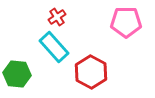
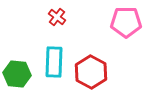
red cross: rotated 18 degrees counterclockwise
cyan rectangle: moved 15 px down; rotated 44 degrees clockwise
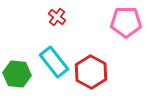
cyan rectangle: rotated 40 degrees counterclockwise
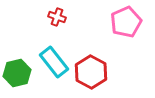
red cross: rotated 18 degrees counterclockwise
pink pentagon: rotated 24 degrees counterclockwise
green hexagon: moved 1 px up; rotated 20 degrees counterclockwise
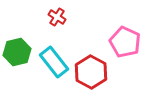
red cross: rotated 12 degrees clockwise
pink pentagon: moved 1 px left, 20 px down; rotated 24 degrees counterclockwise
green hexagon: moved 21 px up
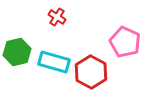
cyan rectangle: rotated 36 degrees counterclockwise
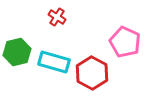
red hexagon: moved 1 px right, 1 px down
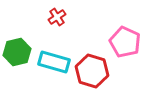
red cross: rotated 24 degrees clockwise
red hexagon: moved 2 px up; rotated 12 degrees counterclockwise
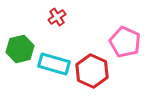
green hexagon: moved 3 px right, 3 px up
cyan rectangle: moved 2 px down
red hexagon: rotated 8 degrees clockwise
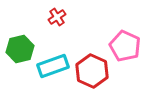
pink pentagon: moved 4 px down
cyan rectangle: moved 1 px left, 2 px down; rotated 36 degrees counterclockwise
